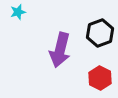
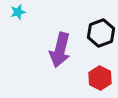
black hexagon: moved 1 px right
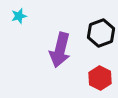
cyan star: moved 1 px right, 4 px down
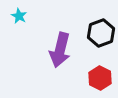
cyan star: rotated 28 degrees counterclockwise
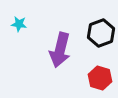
cyan star: moved 8 px down; rotated 21 degrees counterclockwise
red hexagon: rotated 10 degrees counterclockwise
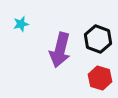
cyan star: moved 2 px right; rotated 21 degrees counterclockwise
black hexagon: moved 3 px left, 6 px down; rotated 20 degrees counterclockwise
